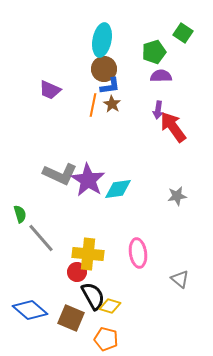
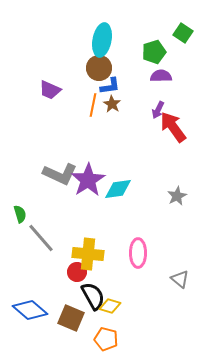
brown circle: moved 5 px left, 1 px up
purple arrow: rotated 18 degrees clockwise
purple star: rotated 8 degrees clockwise
gray star: rotated 18 degrees counterclockwise
pink ellipse: rotated 8 degrees clockwise
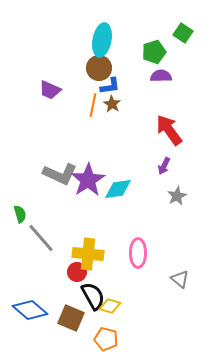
purple arrow: moved 6 px right, 56 px down
red arrow: moved 4 px left, 3 px down
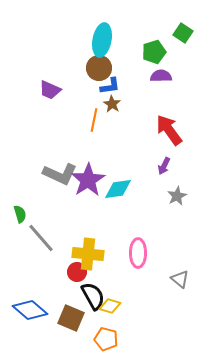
orange line: moved 1 px right, 15 px down
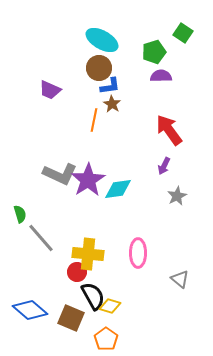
cyan ellipse: rotated 72 degrees counterclockwise
orange pentagon: rotated 20 degrees clockwise
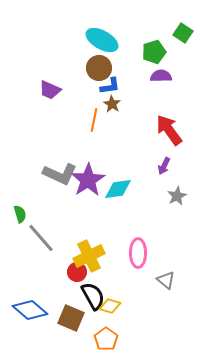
yellow cross: moved 1 px right, 2 px down; rotated 32 degrees counterclockwise
gray triangle: moved 14 px left, 1 px down
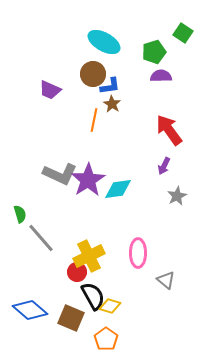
cyan ellipse: moved 2 px right, 2 px down
brown circle: moved 6 px left, 6 px down
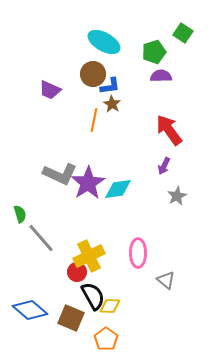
purple star: moved 3 px down
yellow diamond: rotated 15 degrees counterclockwise
